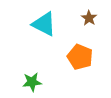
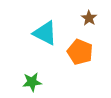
cyan triangle: moved 1 px right, 9 px down
orange pentagon: moved 5 px up
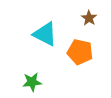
cyan triangle: moved 1 px down
orange pentagon: rotated 10 degrees counterclockwise
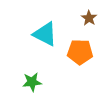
orange pentagon: rotated 10 degrees counterclockwise
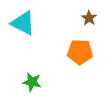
cyan triangle: moved 22 px left, 11 px up
green star: rotated 18 degrees clockwise
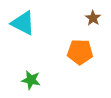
brown star: moved 4 px right
green star: moved 1 px left, 2 px up
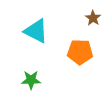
cyan triangle: moved 13 px right, 8 px down
green star: rotated 12 degrees counterclockwise
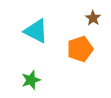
orange pentagon: moved 3 px up; rotated 20 degrees counterclockwise
green star: rotated 18 degrees counterclockwise
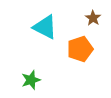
cyan triangle: moved 9 px right, 4 px up
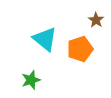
brown star: moved 3 px right, 2 px down
cyan triangle: moved 12 px down; rotated 12 degrees clockwise
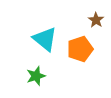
green star: moved 5 px right, 4 px up
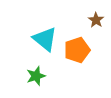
orange pentagon: moved 3 px left, 1 px down
